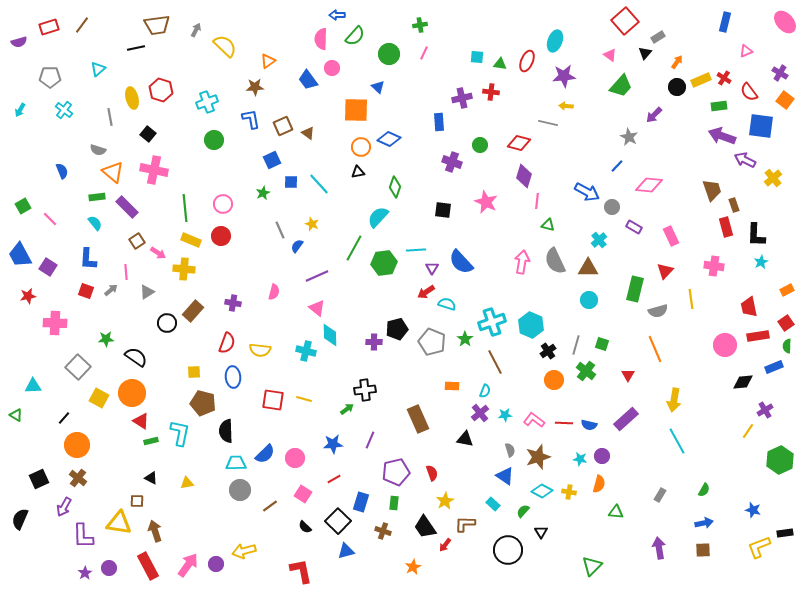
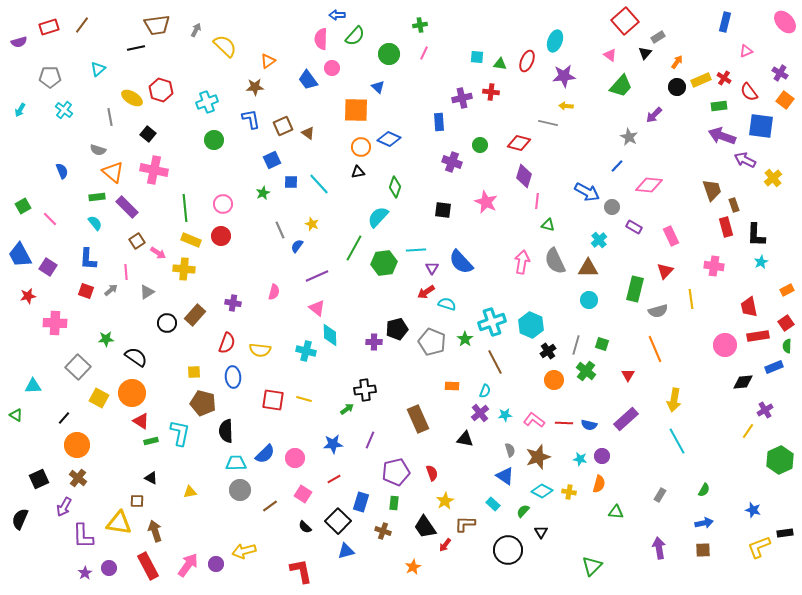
yellow ellipse at (132, 98): rotated 45 degrees counterclockwise
brown rectangle at (193, 311): moved 2 px right, 4 px down
yellow triangle at (187, 483): moved 3 px right, 9 px down
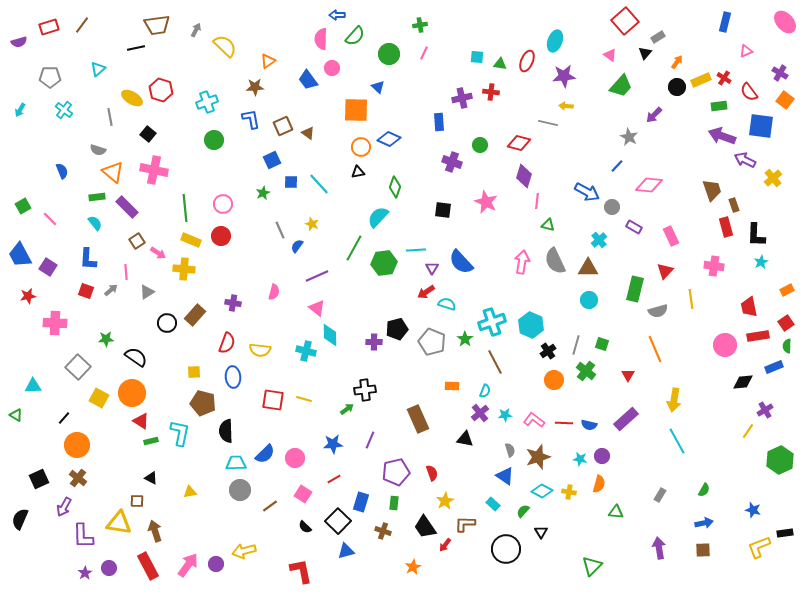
black circle at (508, 550): moved 2 px left, 1 px up
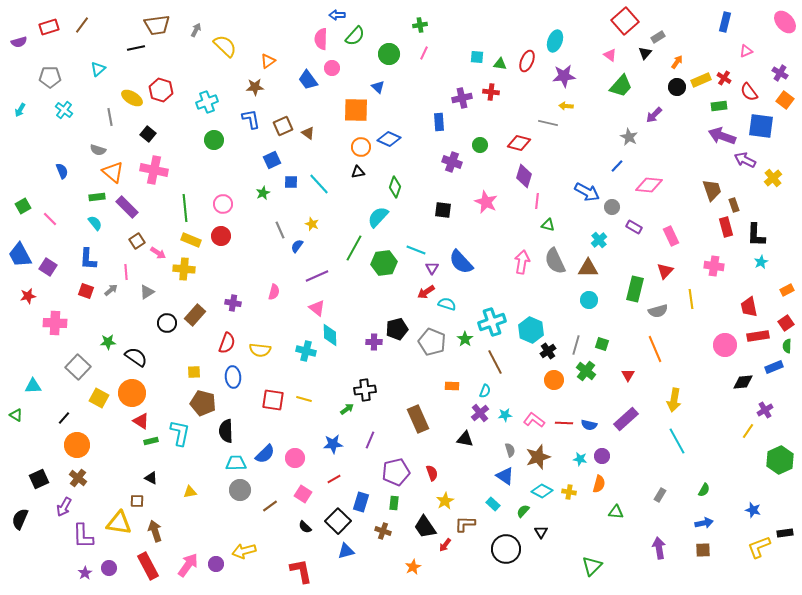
cyan line at (416, 250): rotated 24 degrees clockwise
cyan hexagon at (531, 325): moved 5 px down
green star at (106, 339): moved 2 px right, 3 px down
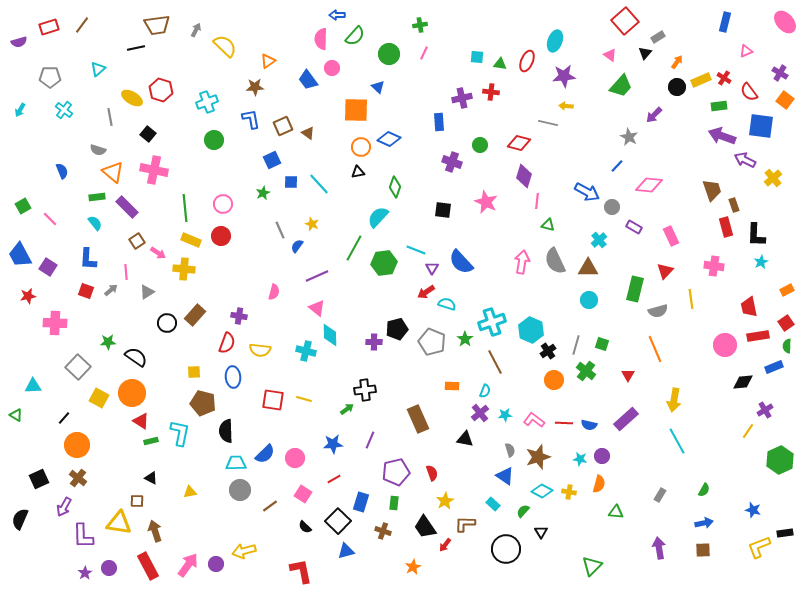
purple cross at (233, 303): moved 6 px right, 13 px down
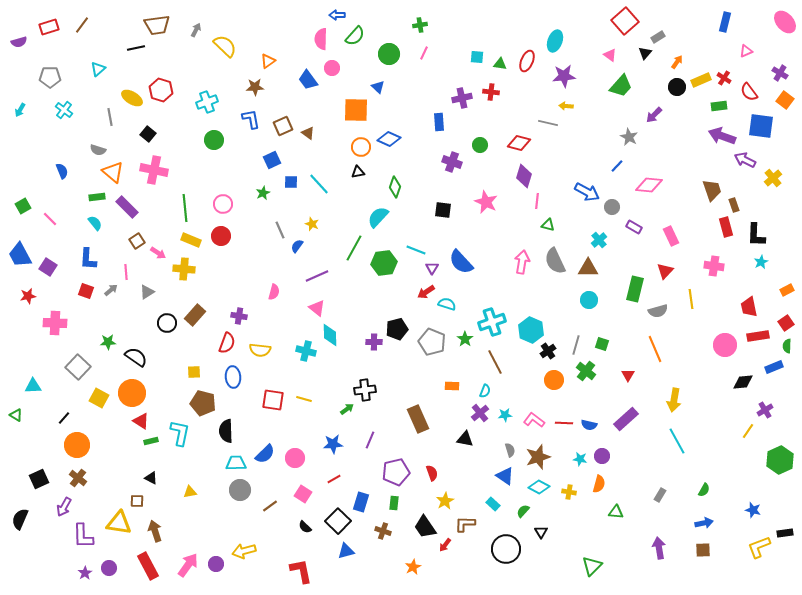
cyan diamond at (542, 491): moved 3 px left, 4 px up
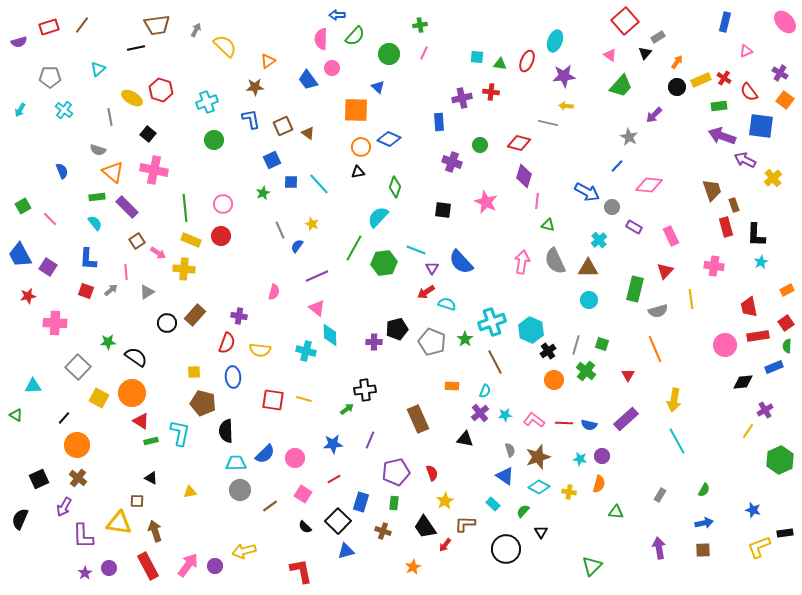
purple circle at (216, 564): moved 1 px left, 2 px down
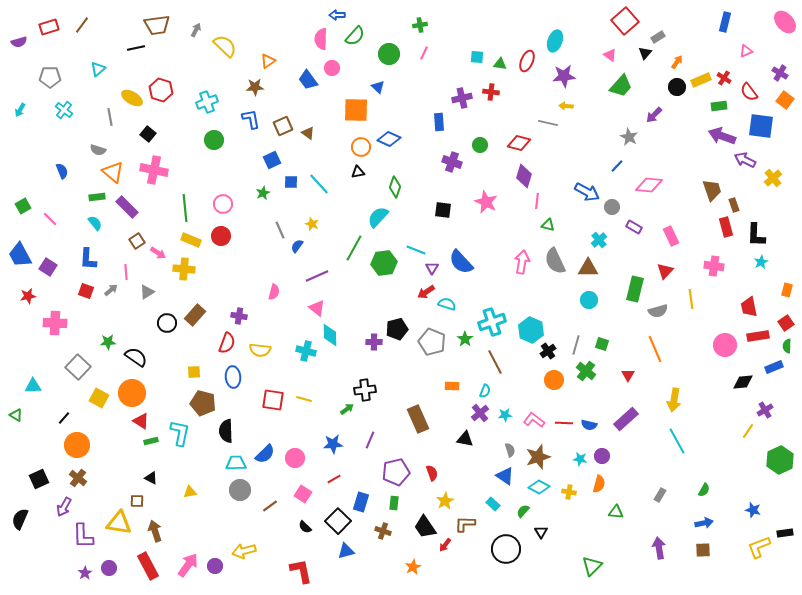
orange rectangle at (787, 290): rotated 48 degrees counterclockwise
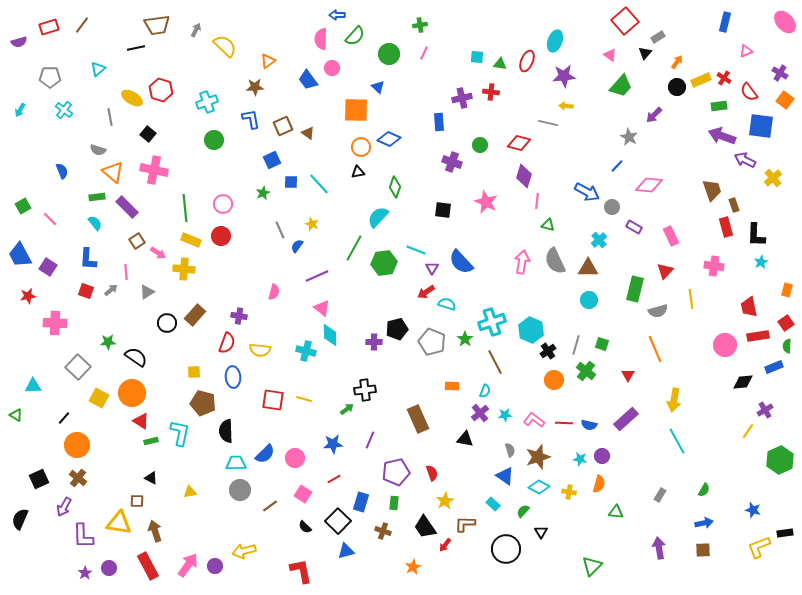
pink triangle at (317, 308): moved 5 px right
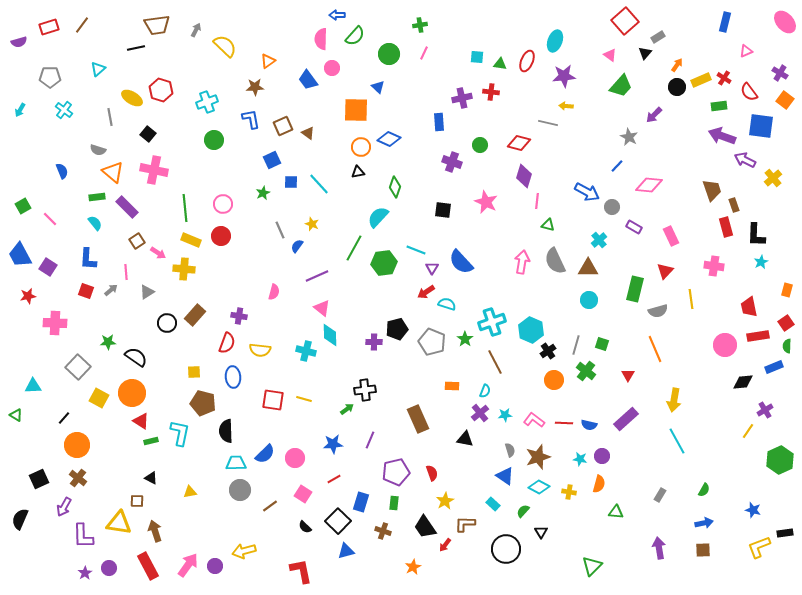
orange arrow at (677, 62): moved 3 px down
